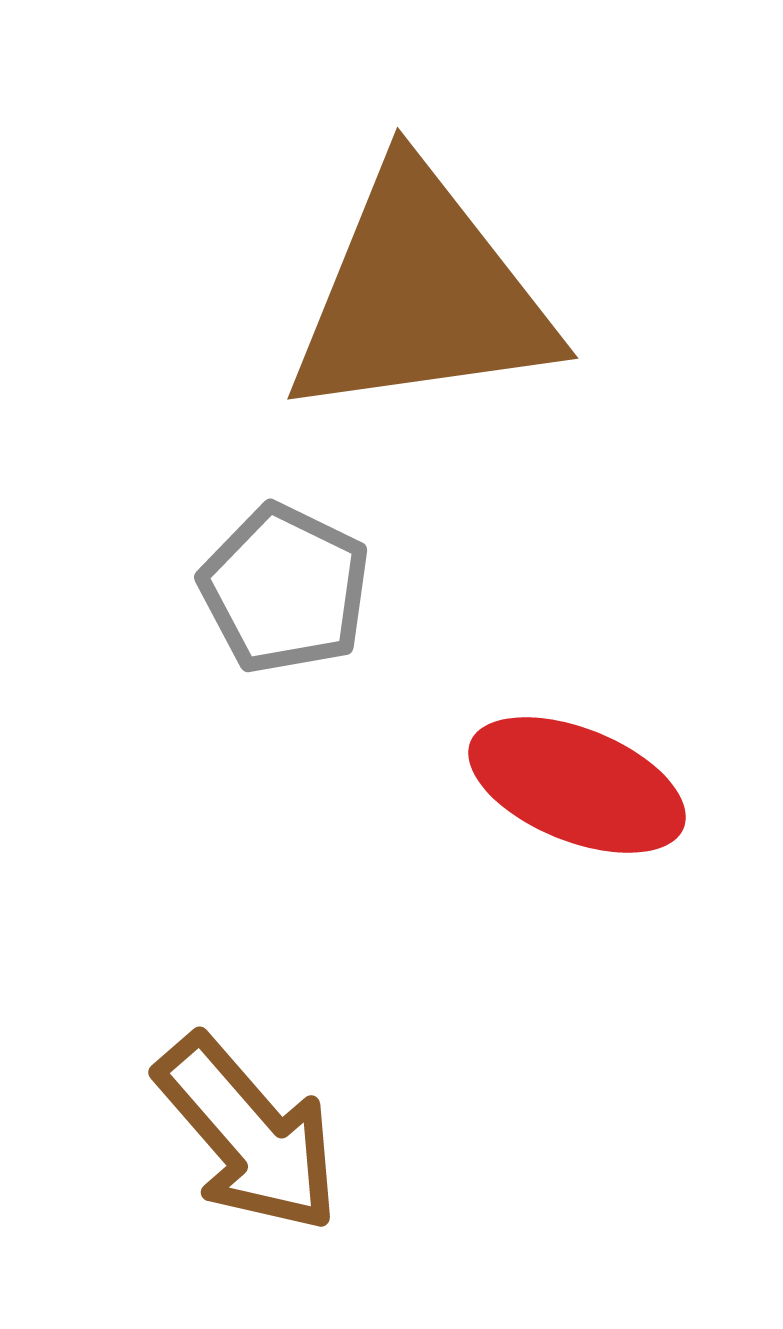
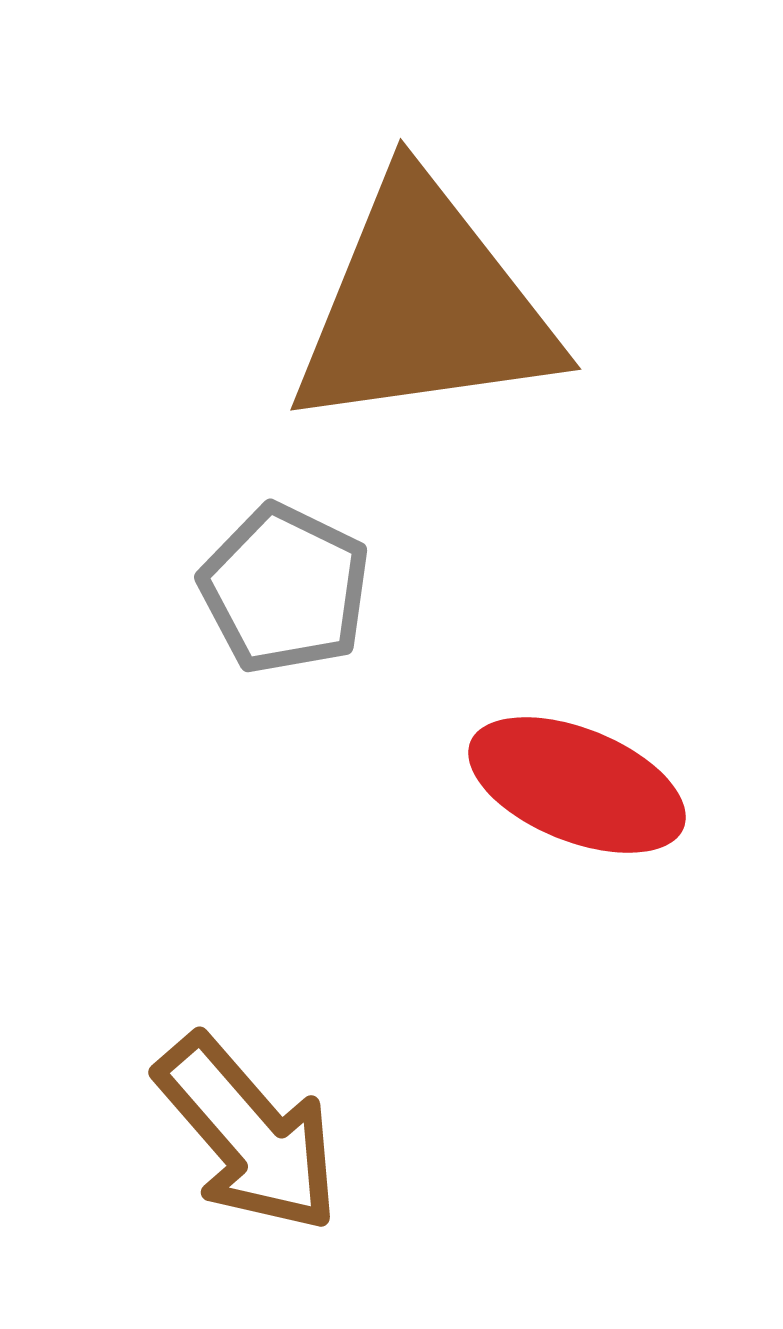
brown triangle: moved 3 px right, 11 px down
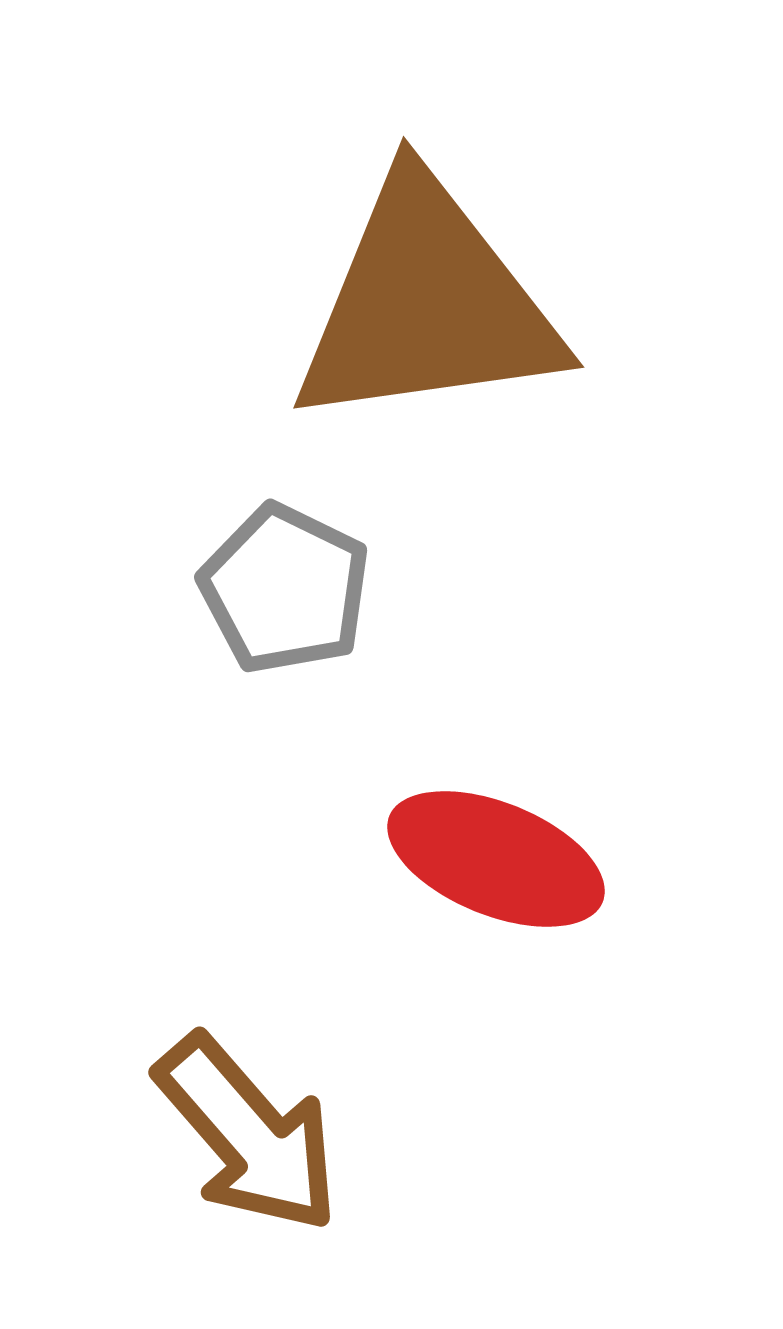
brown triangle: moved 3 px right, 2 px up
red ellipse: moved 81 px left, 74 px down
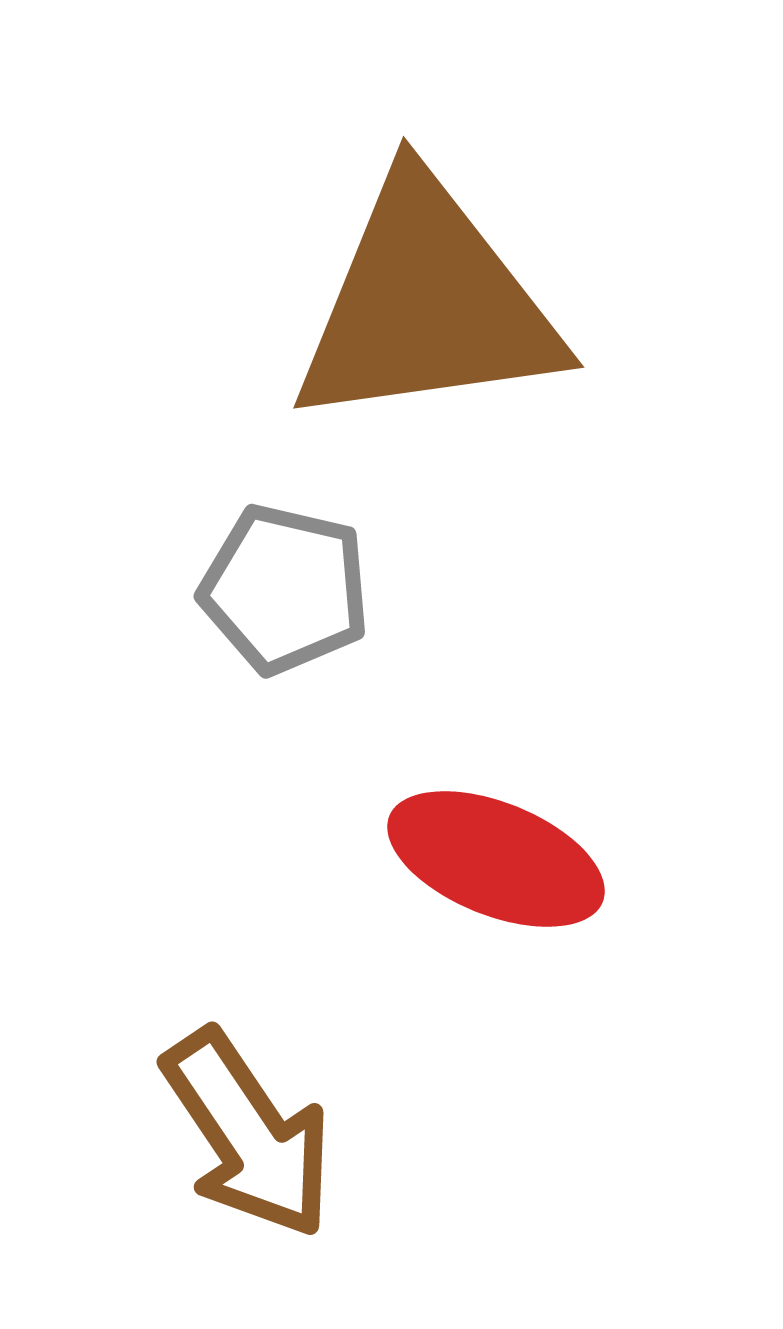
gray pentagon: rotated 13 degrees counterclockwise
brown arrow: rotated 7 degrees clockwise
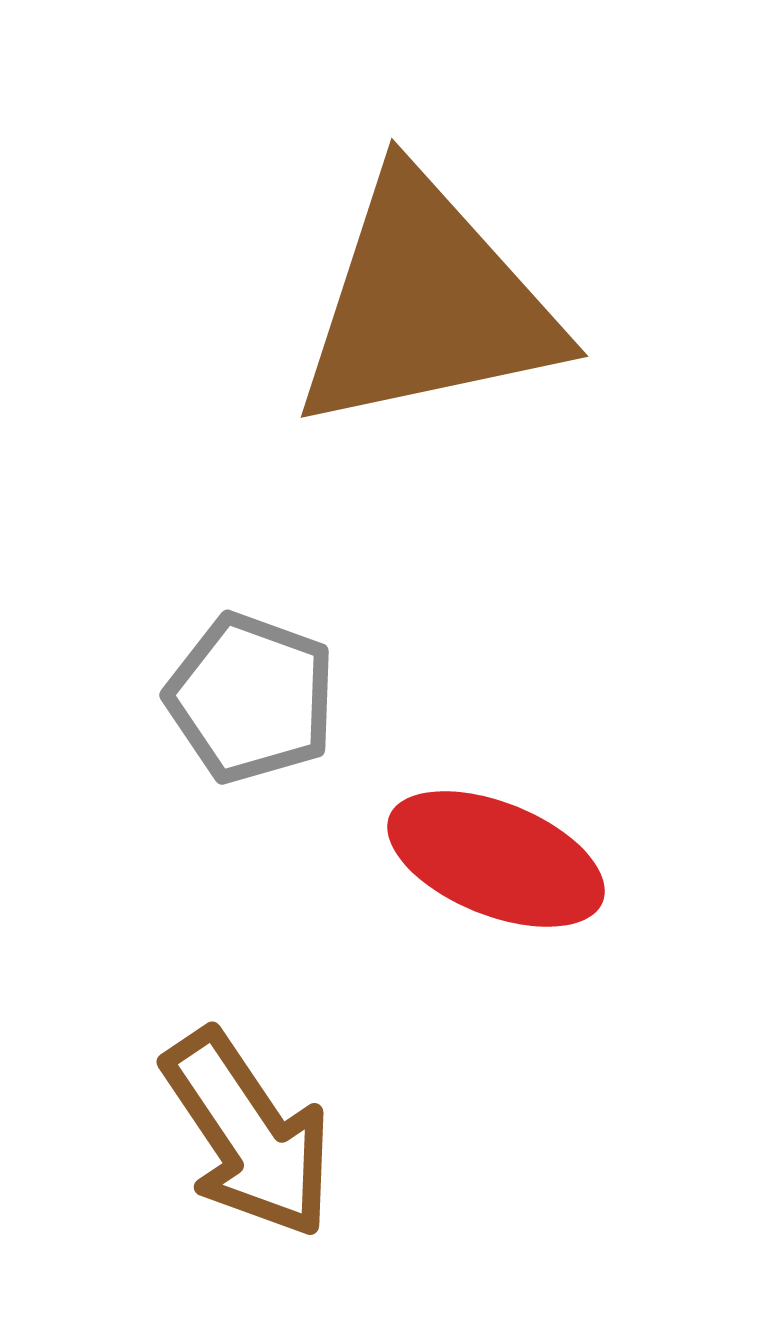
brown triangle: rotated 4 degrees counterclockwise
gray pentagon: moved 34 px left, 109 px down; rotated 7 degrees clockwise
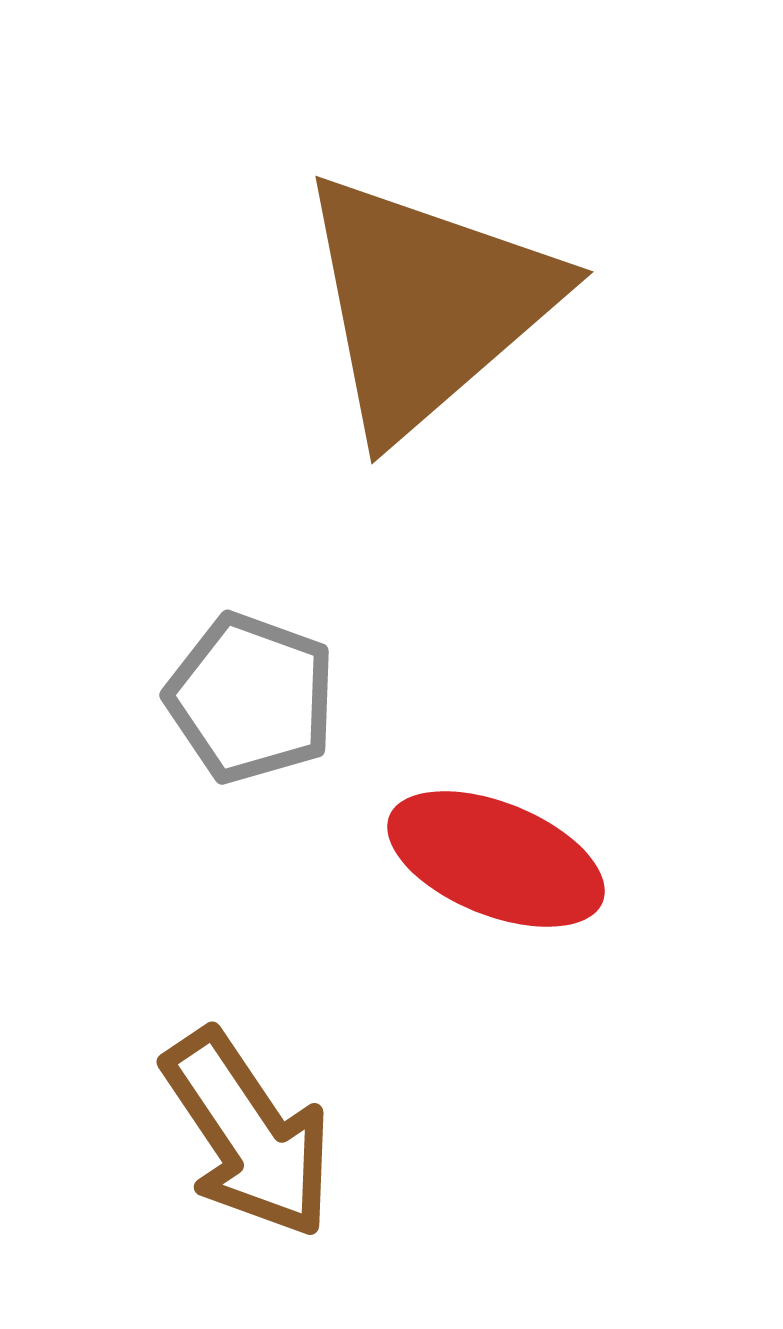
brown triangle: rotated 29 degrees counterclockwise
